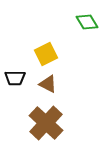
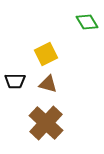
black trapezoid: moved 3 px down
brown triangle: rotated 12 degrees counterclockwise
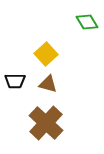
yellow square: rotated 15 degrees counterclockwise
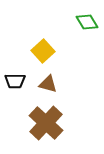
yellow square: moved 3 px left, 3 px up
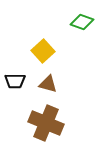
green diamond: moved 5 px left; rotated 40 degrees counterclockwise
brown cross: rotated 20 degrees counterclockwise
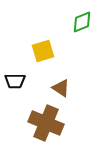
green diamond: rotated 40 degrees counterclockwise
yellow square: rotated 25 degrees clockwise
brown triangle: moved 13 px right, 4 px down; rotated 18 degrees clockwise
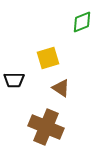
yellow square: moved 5 px right, 7 px down
black trapezoid: moved 1 px left, 1 px up
brown cross: moved 4 px down
